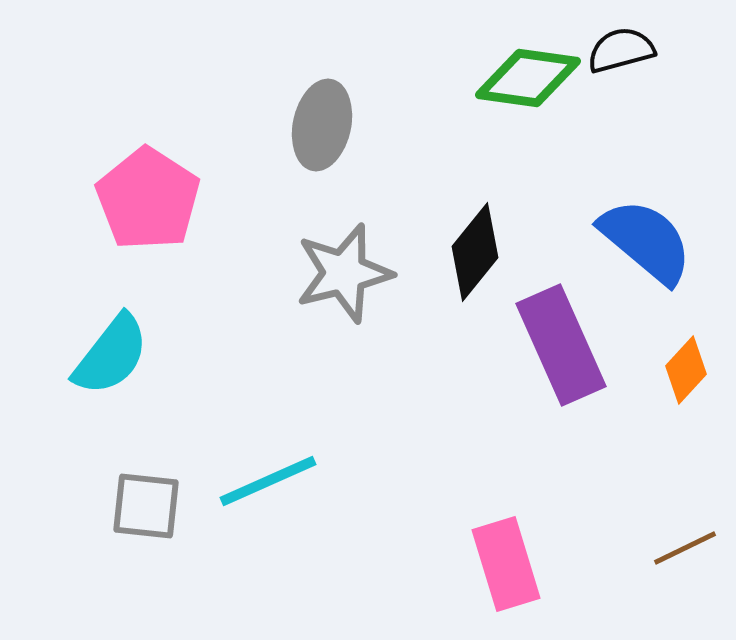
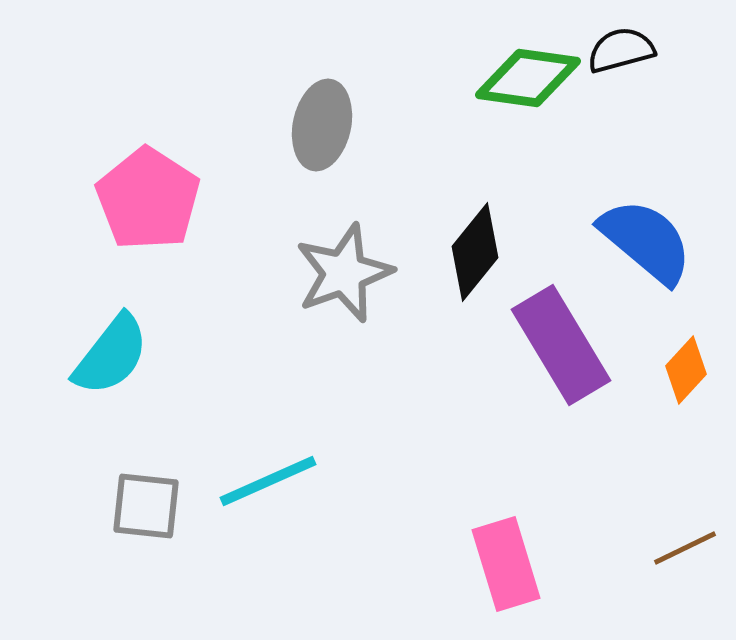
gray star: rotated 6 degrees counterclockwise
purple rectangle: rotated 7 degrees counterclockwise
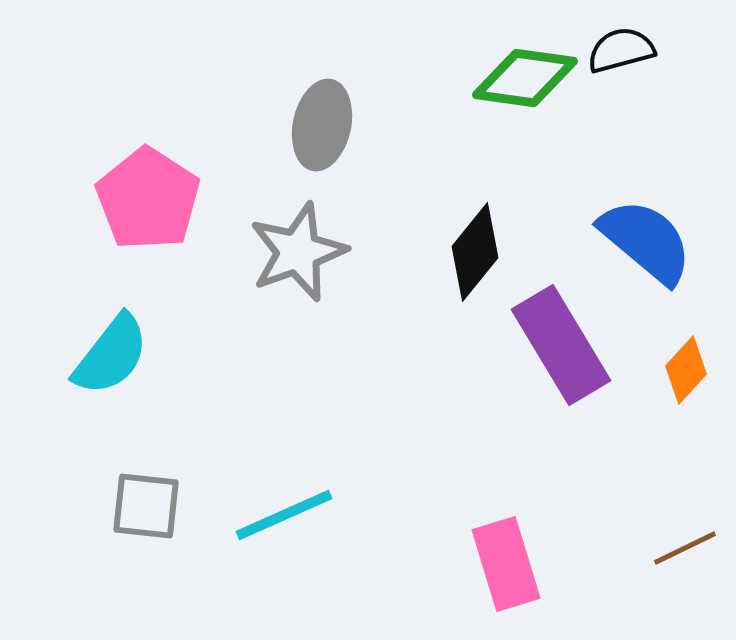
green diamond: moved 3 px left
gray star: moved 46 px left, 21 px up
cyan line: moved 16 px right, 34 px down
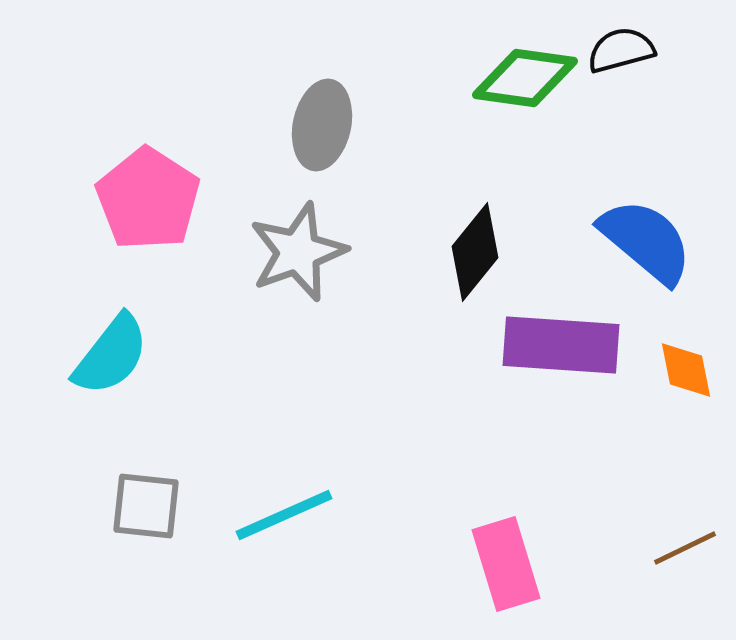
purple rectangle: rotated 55 degrees counterclockwise
orange diamond: rotated 54 degrees counterclockwise
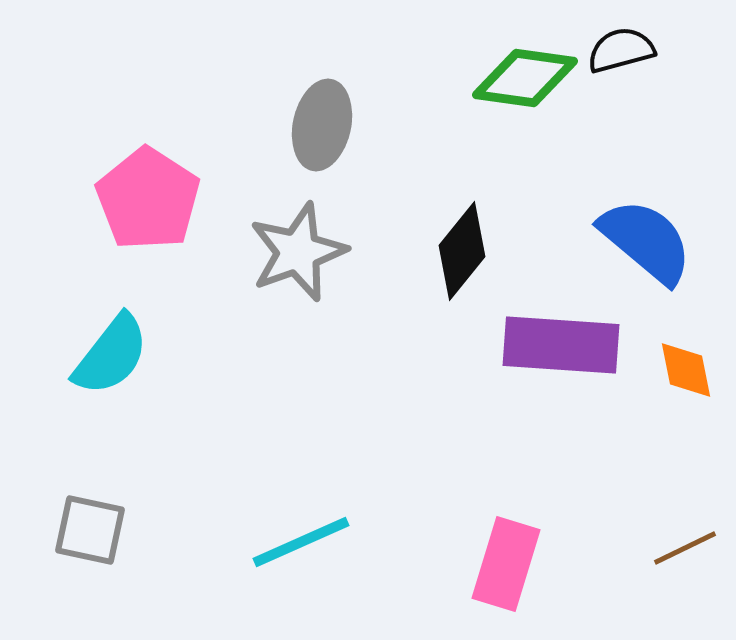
black diamond: moved 13 px left, 1 px up
gray square: moved 56 px left, 24 px down; rotated 6 degrees clockwise
cyan line: moved 17 px right, 27 px down
pink rectangle: rotated 34 degrees clockwise
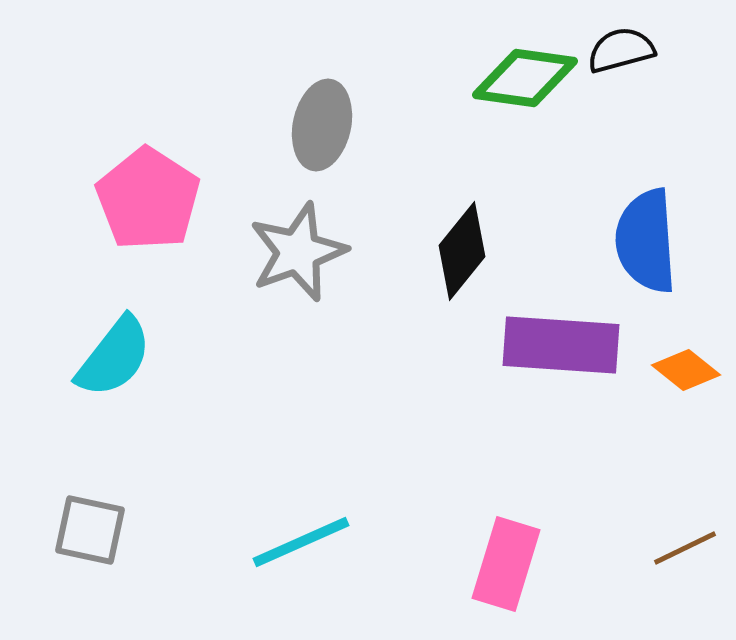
blue semicircle: rotated 134 degrees counterclockwise
cyan semicircle: moved 3 px right, 2 px down
orange diamond: rotated 40 degrees counterclockwise
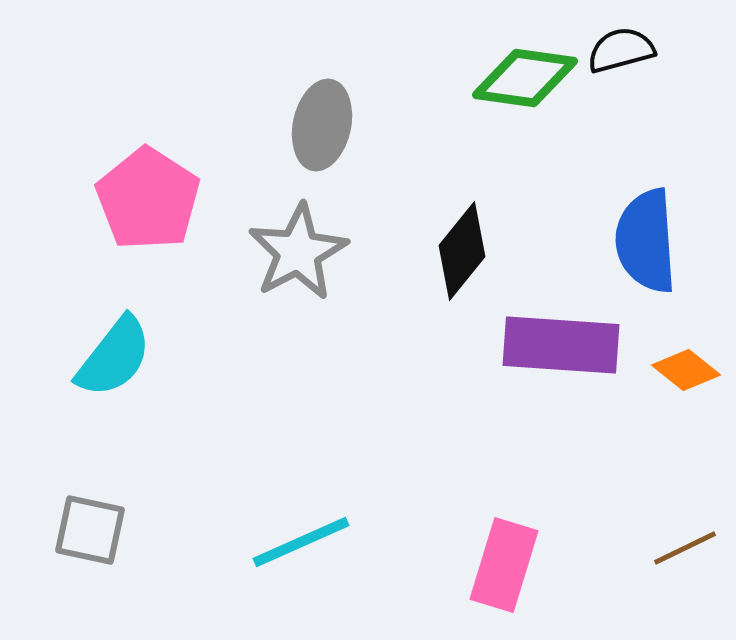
gray star: rotated 8 degrees counterclockwise
pink rectangle: moved 2 px left, 1 px down
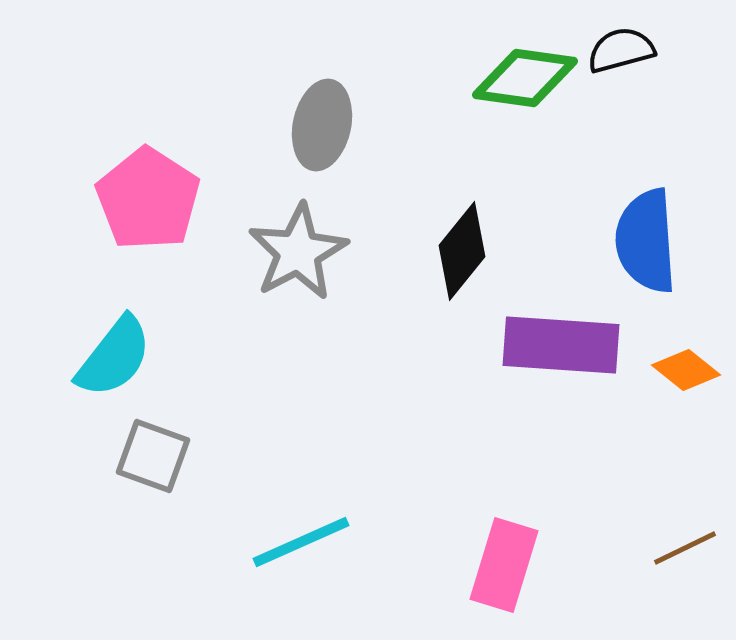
gray square: moved 63 px right, 74 px up; rotated 8 degrees clockwise
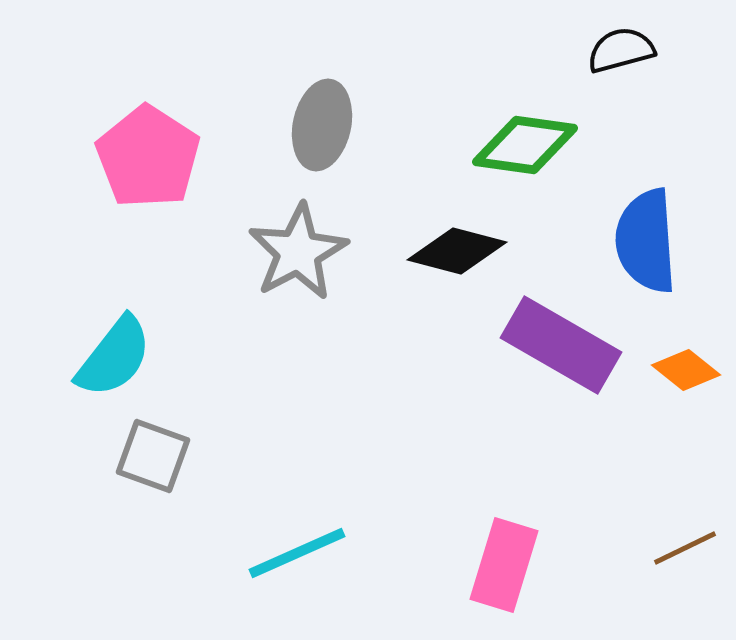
green diamond: moved 67 px down
pink pentagon: moved 42 px up
black diamond: moved 5 px left; rotated 66 degrees clockwise
purple rectangle: rotated 26 degrees clockwise
cyan line: moved 4 px left, 11 px down
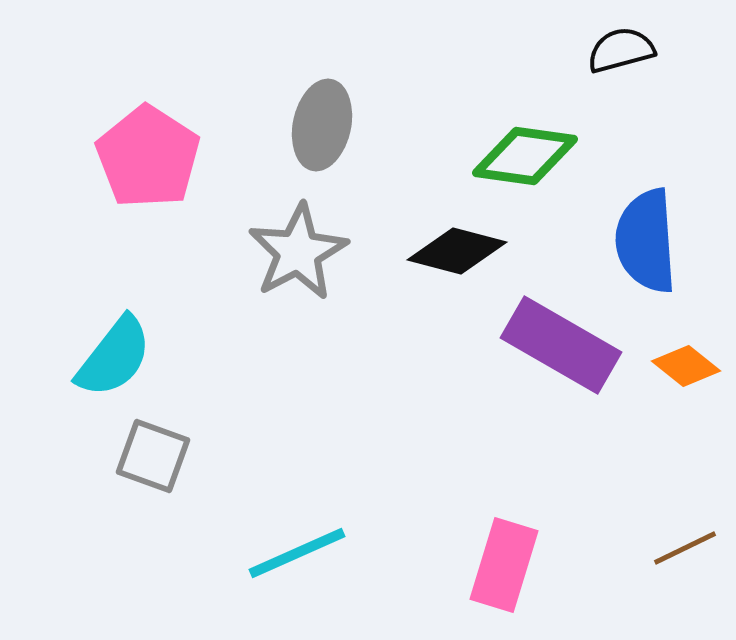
green diamond: moved 11 px down
orange diamond: moved 4 px up
